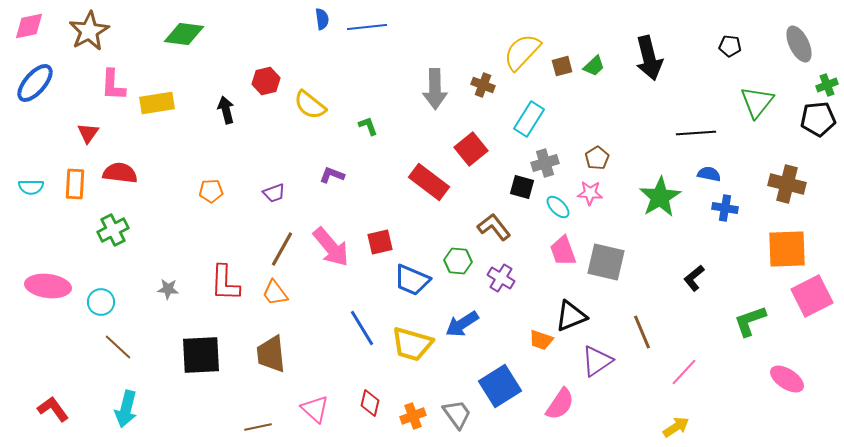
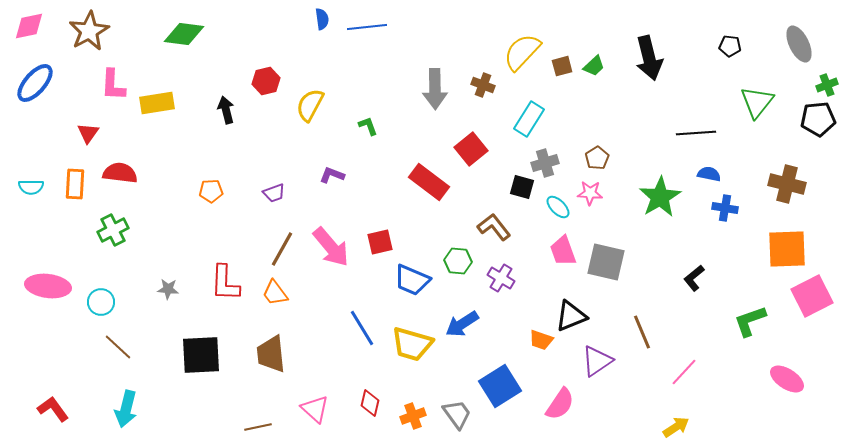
yellow semicircle at (310, 105): rotated 80 degrees clockwise
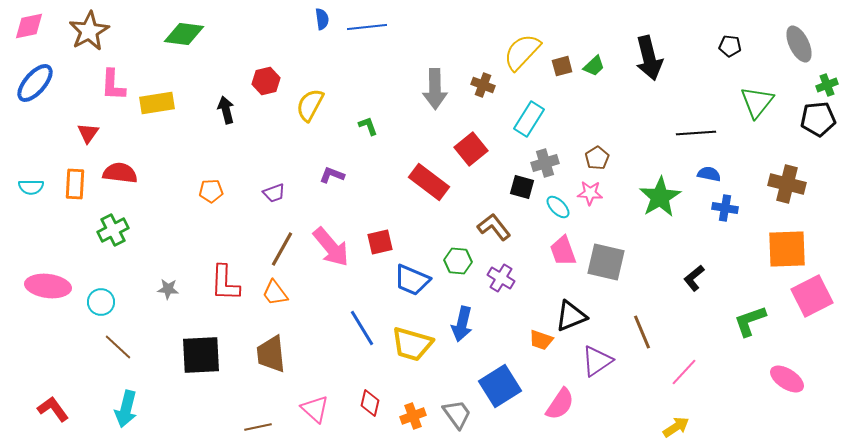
blue arrow at (462, 324): rotated 44 degrees counterclockwise
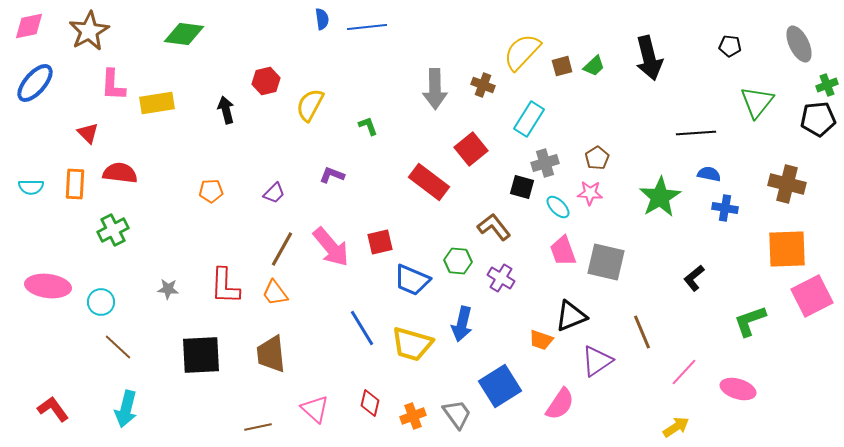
red triangle at (88, 133): rotated 20 degrees counterclockwise
purple trapezoid at (274, 193): rotated 25 degrees counterclockwise
red L-shape at (225, 283): moved 3 px down
pink ellipse at (787, 379): moved 49 px left, 10 px down; rotated 16 degrees counterclockwise
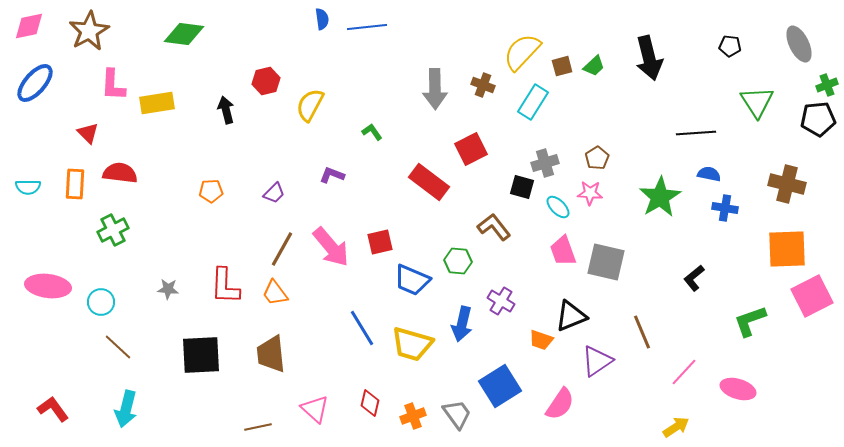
green triangle at (757, 102): rotated 12 degrees counterclockwise
cyan rectangle at (529, 119): moved 4 px right, 17 px up
green L-shape at (368, 126): moved 4 px right, 6 px down; rotated 15 degrees counterclockwise
red square at (471, 149): rotated 12 degrees clockwise
cyan semicircle at (31, 187): moved 3 px left
purple cross at (501, 278): moved 23 px down
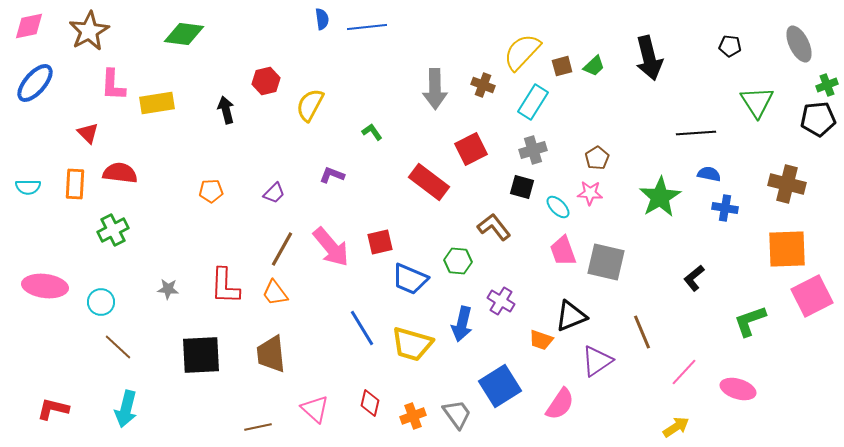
gray cross at (545, 163): moved 12 px left, 13 px up
blue trapezoid at (412, 280): moved 2 px left, 1 px up
pink ellipse at (48, 286): moved 3 px left
red L-shape at (53, 409): rotated 40 degrees counterclockwise
